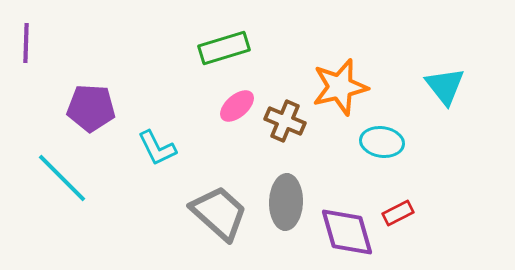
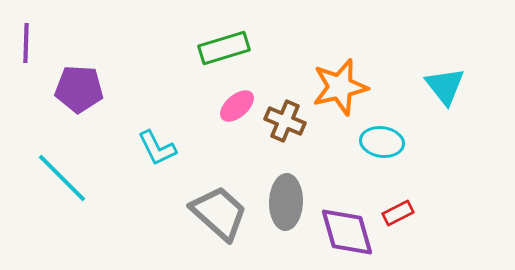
purple pentagon: moved 12 px left, 19 px up
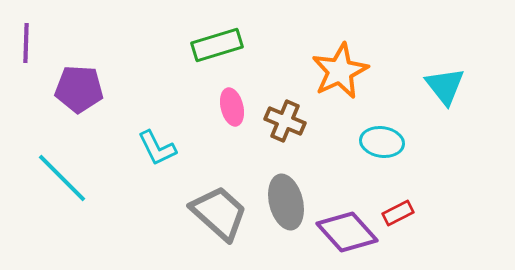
green rectangle: moved 7 px left, 3 px up
orange star: moved 16 px up; rotated 12 degrees counterclockwise
pink ellipse: moved 5 px left, 1 px down; rotated 63 degrees counterclockwise
gray ellipse: rotated 16 degrees counterclockwise
purple diamond: rotated 26 degrees counterclockwise
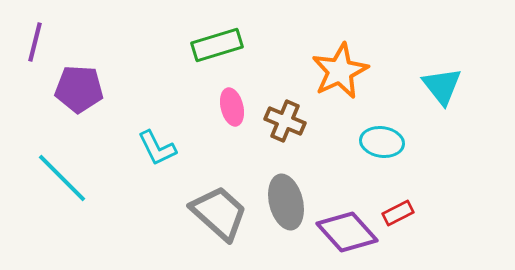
purple line: moved 9 px right, 1 px up; rotated 12 degrees clockwise
cyan triangle: moved 3 px left
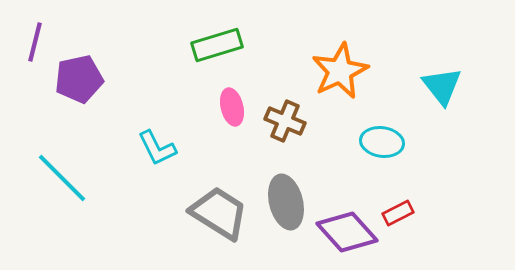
purple pentagon: moved 10 px up; rotated 15 degrees counterclockwise
gray trapezoid: rotated 10 degrees counterclockwise
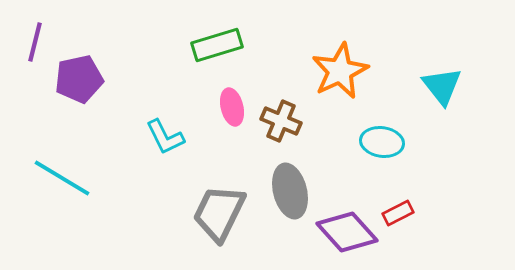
brown cross: moved 4 px left
cyan L-shape: moved 8 px right, 11 px up
cyan line: rotated 14 degrees counterclockwise
gray ellipse: moved 4 px right, 11 px up
gray trapezoid: rotated 96 degrees counterclockwise
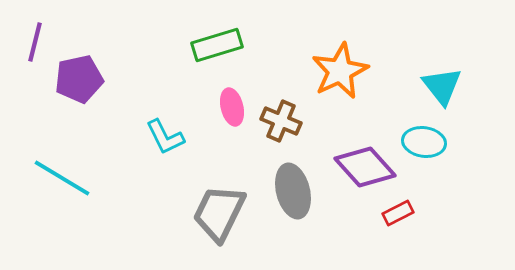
cyan ellipse: moved 42 px right
gray ellipse: moved 3 px right
purple diamond: moved 18 px right, 65 px up
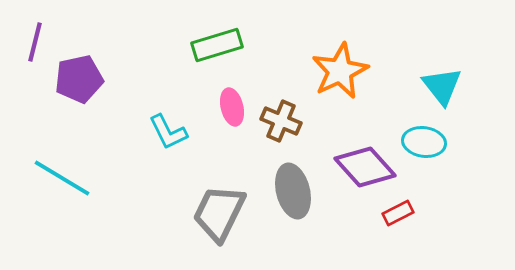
cyan L-shape: moved 3 px right, 5 px up
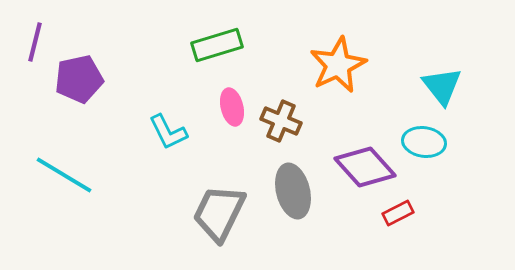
orange star: moved 2 px left, 6 px up
cyan line: moved 2 px right, 3 px up
